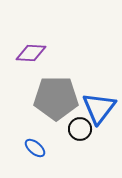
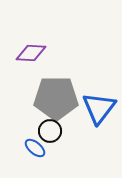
black circle: moved 30 px left, 2 px down
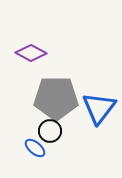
purple diamond: rotated 24 degrees clockwise
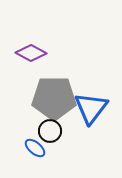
gray pentagon: moved 2 px left
blue triangle: moved 8 px left
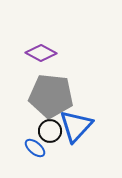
purple diamond: moved 10 px right
gray pentagon: moved 3 px left, 2 px up; rotated 6 degrees clockwise
blue triangle: moved 15 px left, 18 px down; rotated 6 degrees clockwise
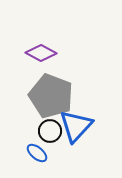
gray pentagon: rotated 15 degrees clockwise
blue ellipse: moved 2 px right, 5 px down
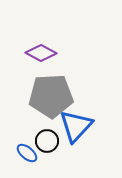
gray pentagon: rotated 24 degrees counterclockwise
black circle: moved 3 px left, 10 px down
blue ellipse: moved 10 px left
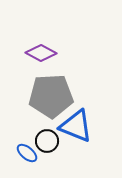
blue triangle: rotated 51 degrees counterclockwise
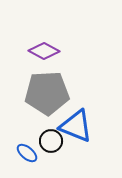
purple diamond: moved 3 px right, 2 px up
gray pentagon: moved 4 px left, 3 px up
black circle: moved 4 px right
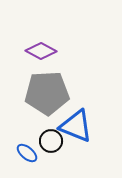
purple diamond: moved 3 px left
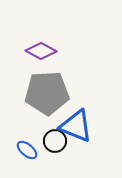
black circle: moved 4 px right
blue ellipse: moved 3 px up
